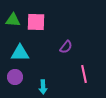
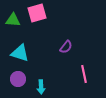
pink square: moved 1 px right, 9 px up; rotated 18 degrees counterclockwise
cyan triangle: rotated 18 degrees clockwise
purple circle: moved 3 px right, 2 px down
cyan arrow: moved 2 px left
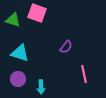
pink square: rotated 36 degrees clockwise
green triangle: rotated 14 degrees clockwise
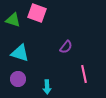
cyan arrow: moved 6 px right
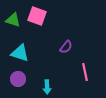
pink square: moved 3 px down
pink line: moved 1 px right, 2 px up
